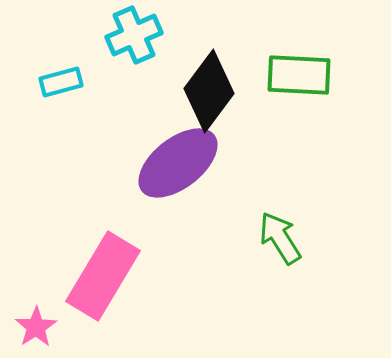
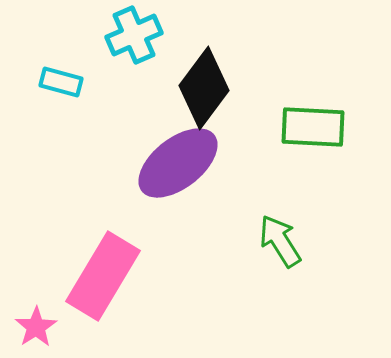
green rectangle: moved 14 px right, 52 px down
cyan rectangle: rotated 30 degrees clockwise
black diamond: moved 5 px left, 3 px up
green arrow: moved 3 px down
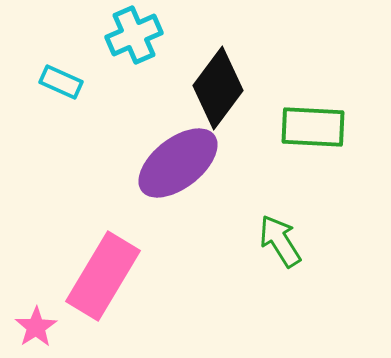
cyan rectangle: rotated 9 degrees clockwise
black diamond: moved 14 px right
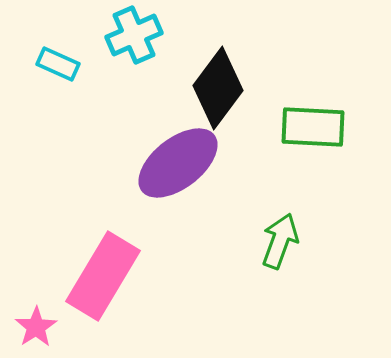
cyan rectangle: moved 3 px left, 18 px up
green arrow: rotated 52 degrees clockwise
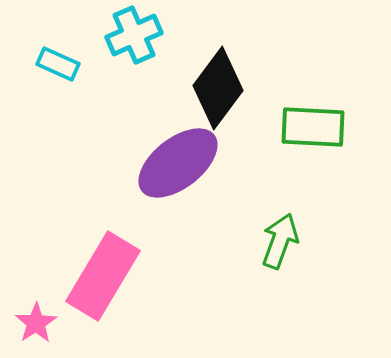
pink star: moved 4 px up
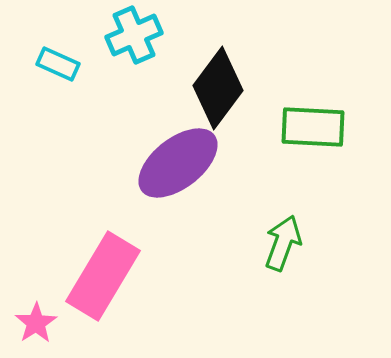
green arrow: moved 3 px right, 2 px down
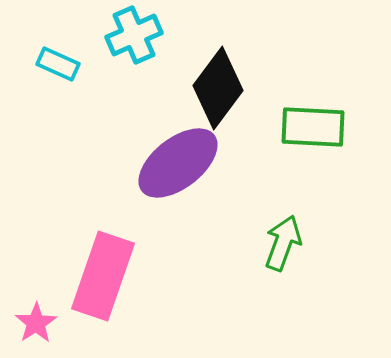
pink rectangle: rotated 12 degrees counterclockwise
